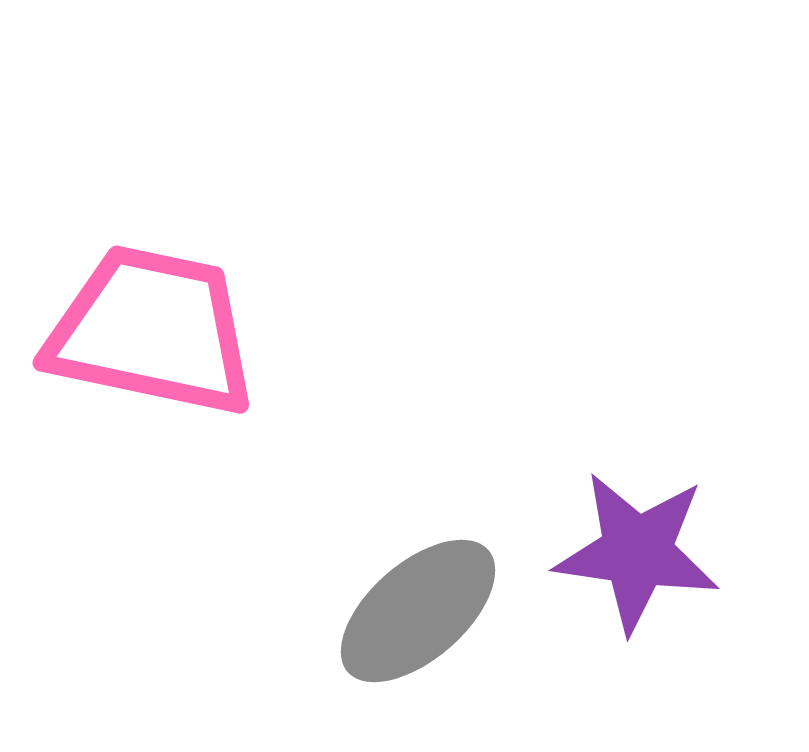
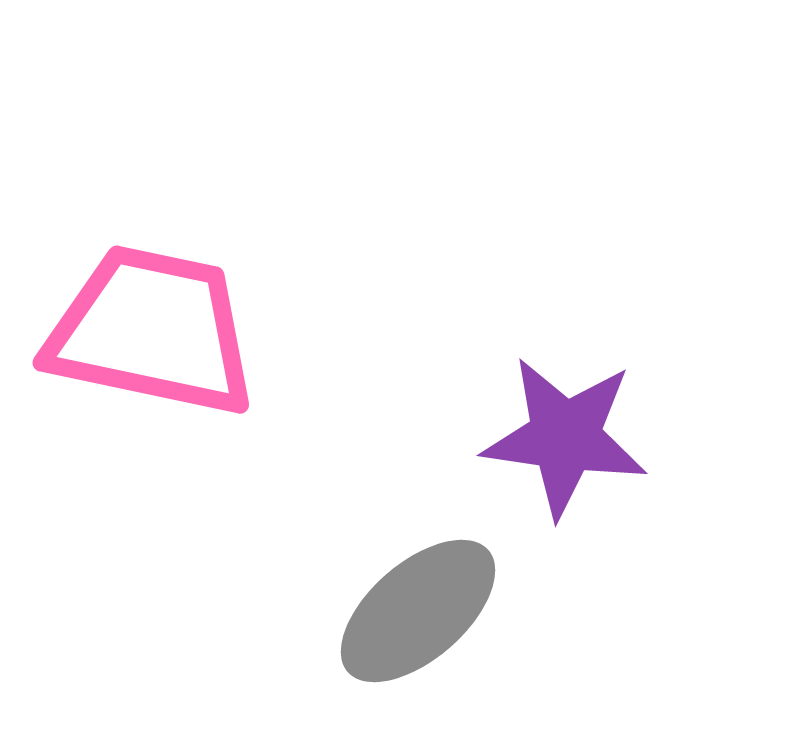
purple star: moved 72 px left, 115 px up
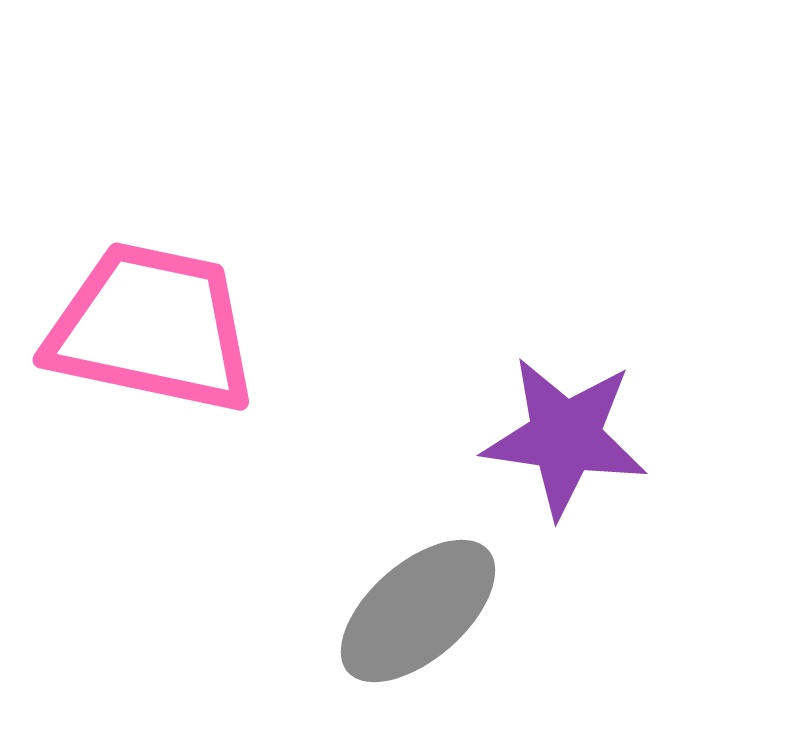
pink trapezoid: moved 3 px up
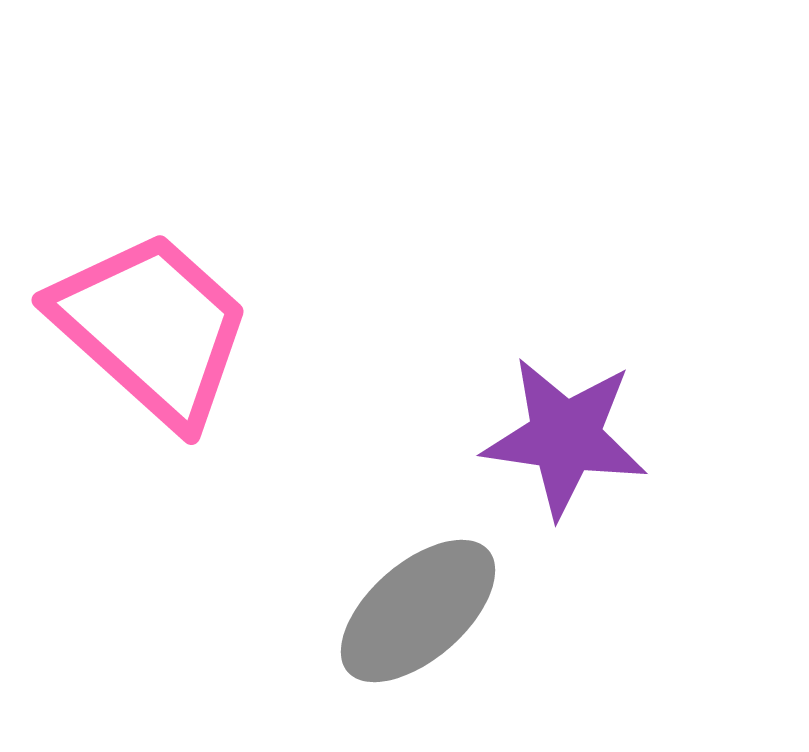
pink trapezoid: rotated 30 degrees clockwise
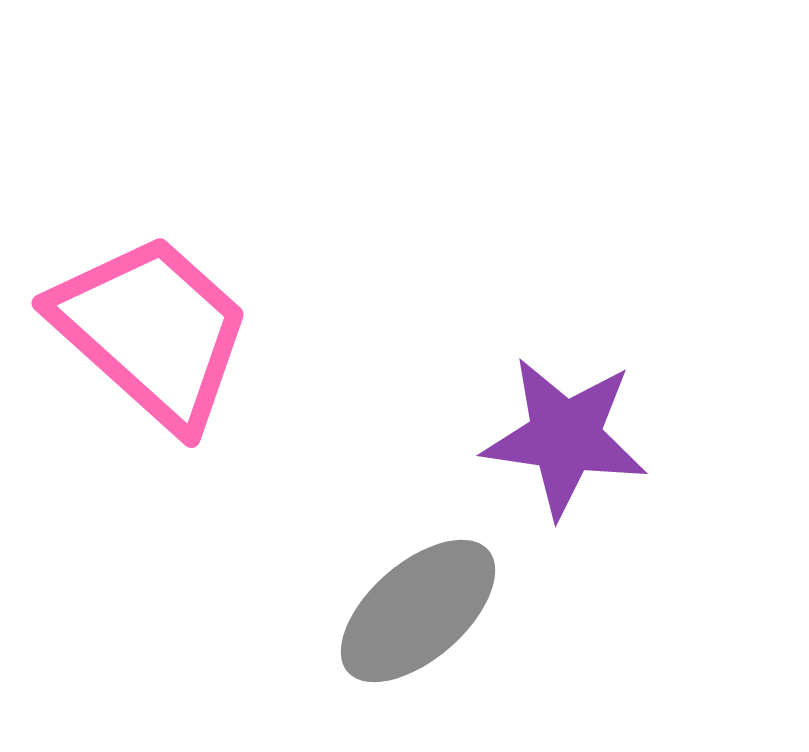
pink trapezoid: moved 3 px down
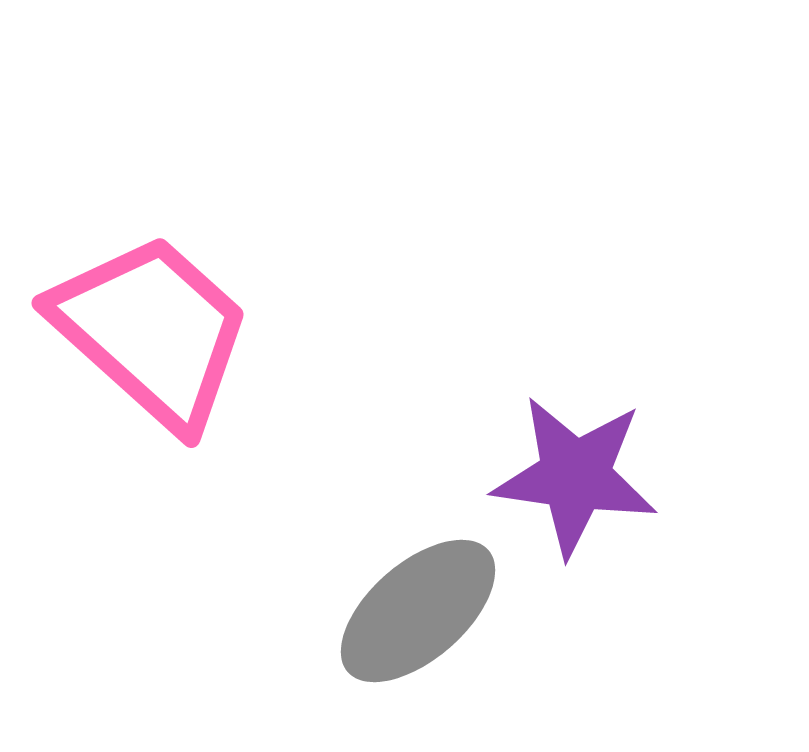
purple star: moved 10 px right, 39 px down
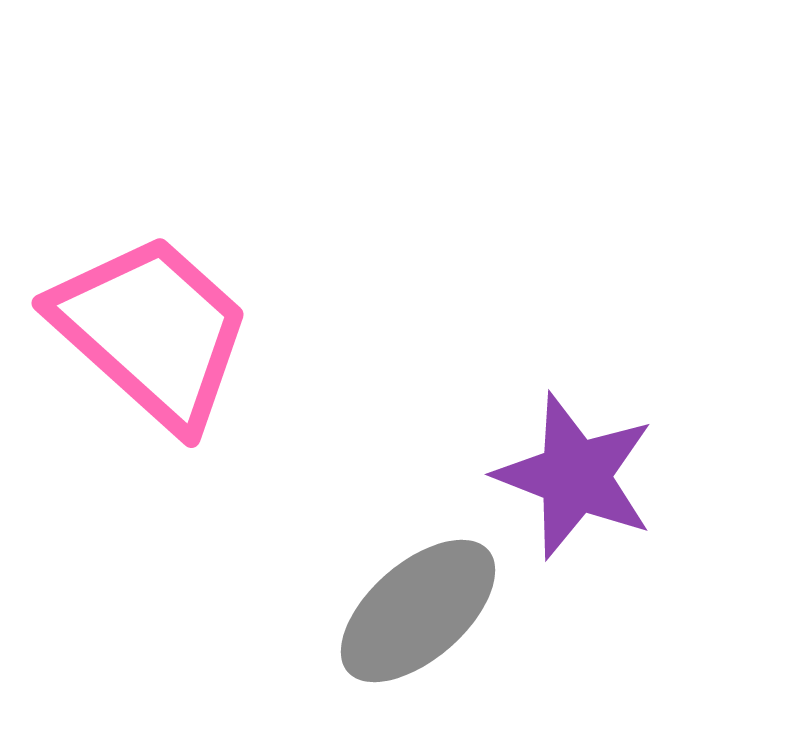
purple star: rotated 13 degrees clockwise
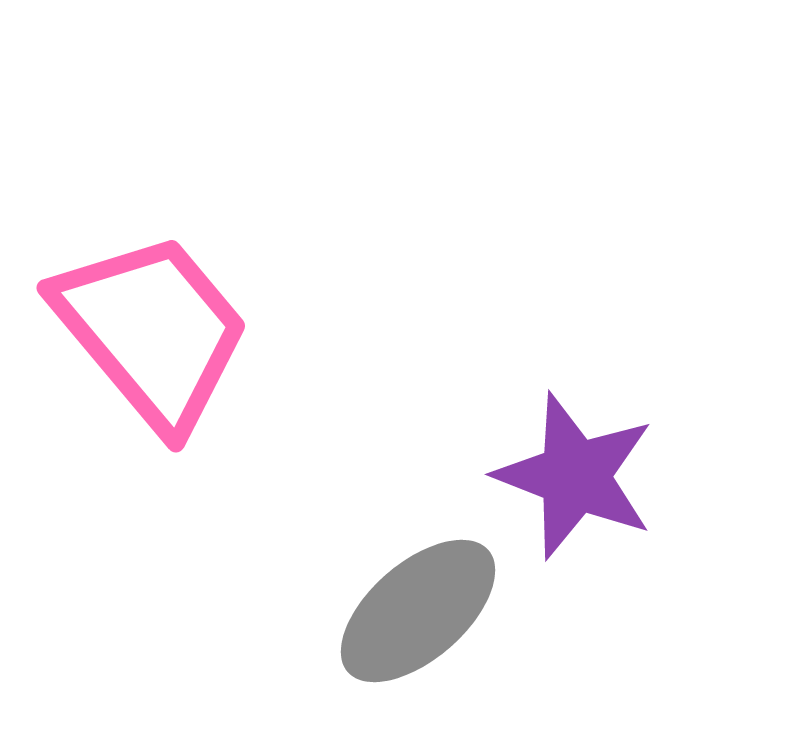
pink trapezoid: rotated 8 degrees clockwise
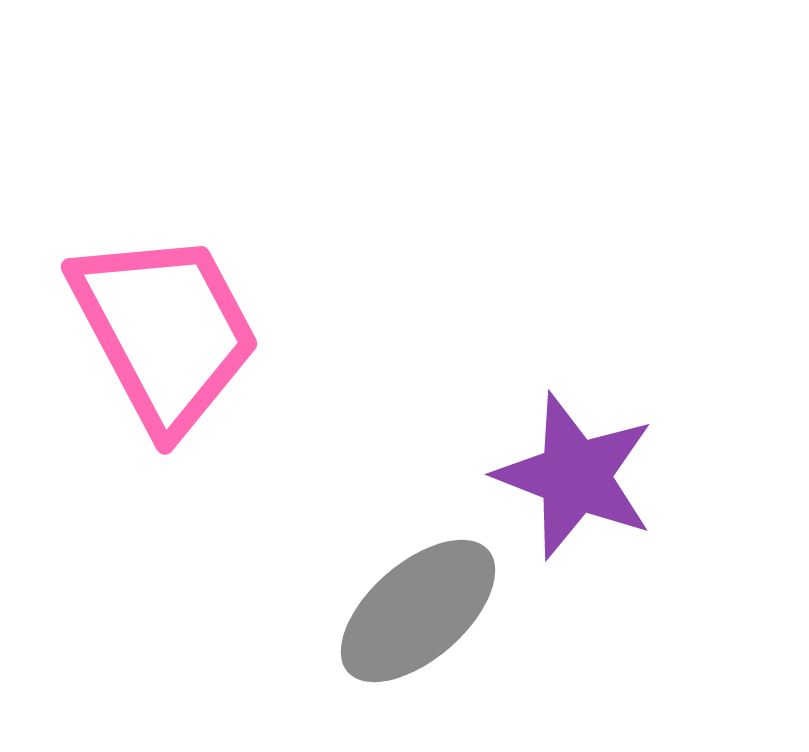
pink trapezoid: moved 13 px right; rotated 12 degrees clockwise
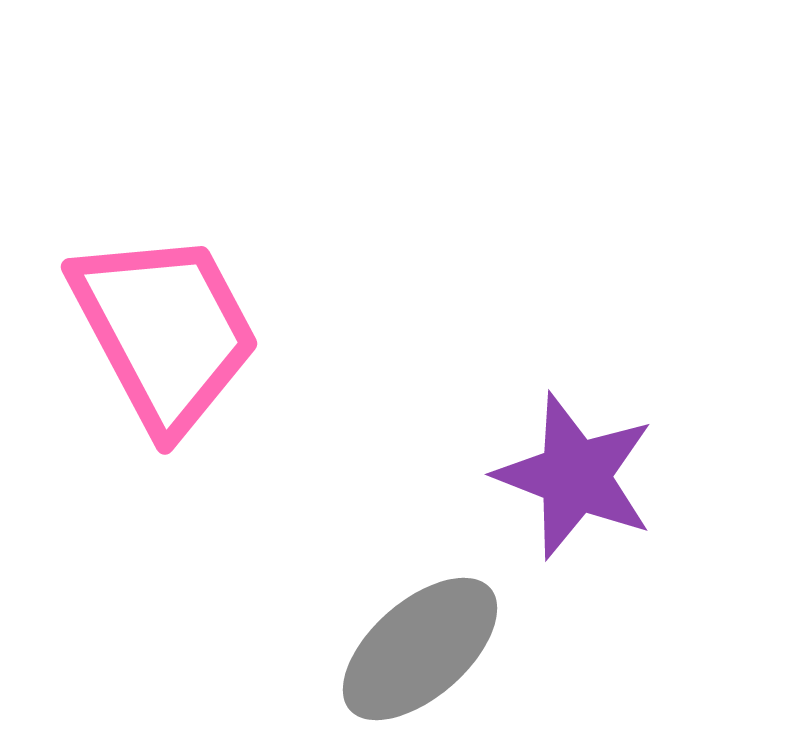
gray ellipse: moved 2 px right, 38 px down
